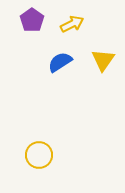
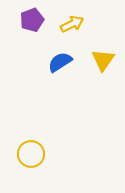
purple pentagon: rotated 15 degrees clockwise
yellow circle: moved 8 px left, 1 px up
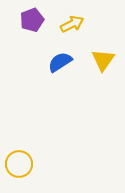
yellow circle: moved 12 px left, 10 px down
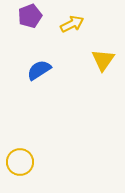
purple pentagon: moved 2 px left, 4 px up
blue semicircle: moved 21 px left, 8 px down
yellow circle: moved 1 px right, 2 px up
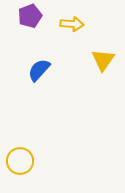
yellow arrow: rotated 30 degrees clockwise
blue semicircle: rotated 15 degrees counterclockwise
yellow circle: moved 1 px up
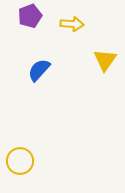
yellow triangle: moved 2 px right
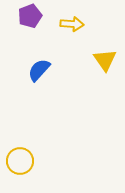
yellow triangle: rotated 10 degrees counterclockwise
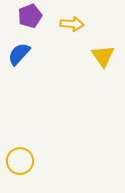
yellow triangle: moved 2 px left, 4 px up
blue semicircle: moved 20 px left, 16 px up
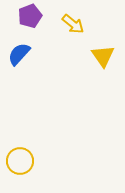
yellow arrow: moved 1 px right; rotated 35 degrees clockwise
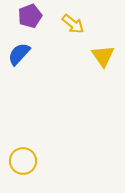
yellow circle: moved 3 px right
